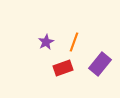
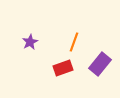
purple star: moved 16 px left
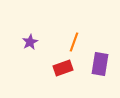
purple rectangle: rotated 30 degrees counterclockwise
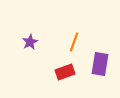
red rectangle: moved 2 px right, 4 px down
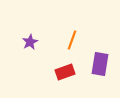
orange line: moved 2 px left, 2 px up
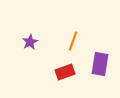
orange line: moved 1 px right, 1 px down
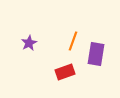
purple star: moved 1 px left, 1 px down
purple rectangle: moved 4 px left, 10 px up
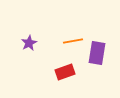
orange line: rotated 60 degrees clockwise
purple rectangle: moved 1 px right, 1 px up
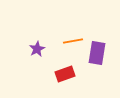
purple star: moved 8 px right, 6 px down
red rectangle: moved 2 px down
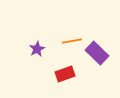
orange line: moved 1 px left
purple rectangle: rotated 55 degrees counterclockwise
